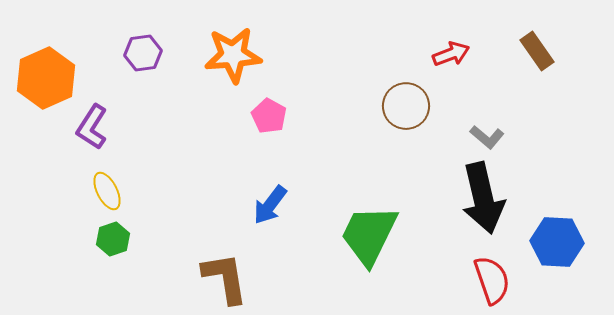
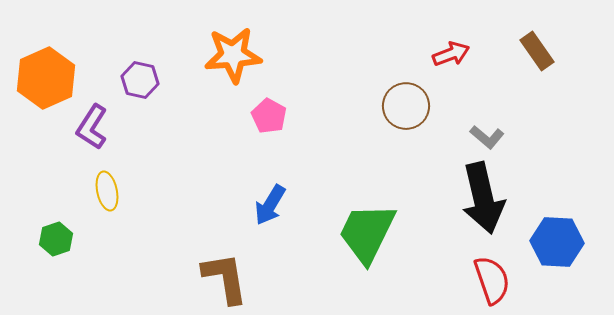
purple hexagon: moved 3 px left, 27 px down; rotated 21 degrees clockwise
yellow ellipse: rotated 15 degrees clockwise
blue arrow: rotated 6 degrees counterclockwise
green trapezoid: moved 2 px left, 2 px up
green hexagon: moved 57 px left
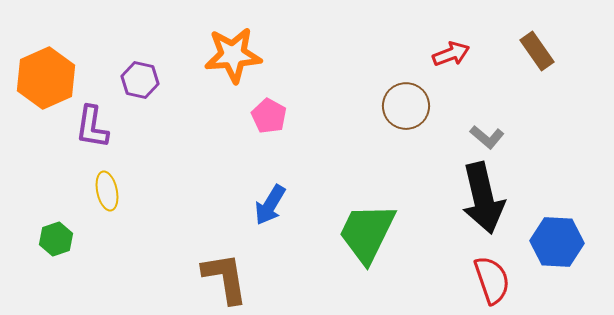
purple L-shape: rotated 24 degrees counterclockwise
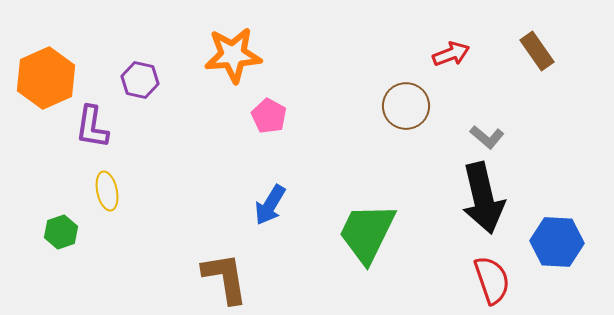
green hexagon: moved 5 px right, 7 px up
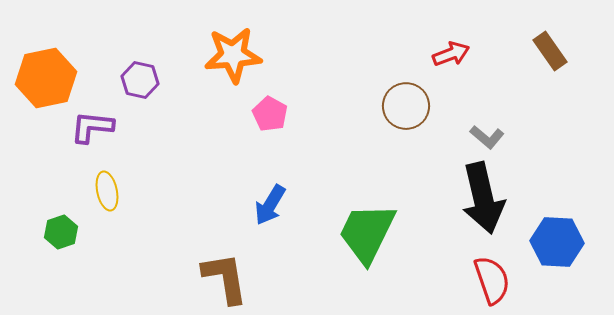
brown rectangle: moved 13 px right
orange hexagon: rotated 12 degrees clockwise
pink pentagon: moved 1 px right, 2 px up
purple L-shape: rotated 87 degrees clockwise
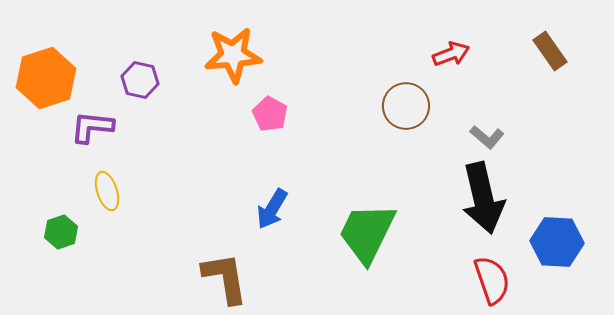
orange hexagon: rotated 6 degrees counterclockwise
yellow ellipse: rotated 6 degrees counterclockwise
blue arrow: moved 2 px right, 4 px down
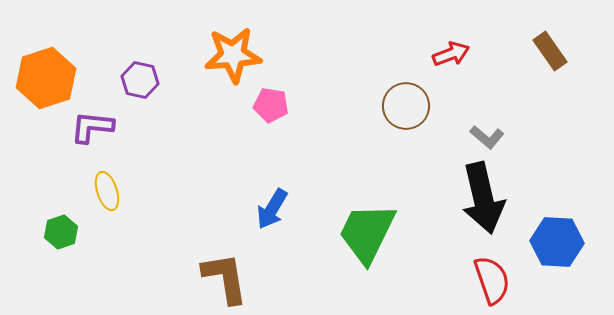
pink pentagon: moved 1 px right, 9 px up; rotated 20 degrees counterclockwise
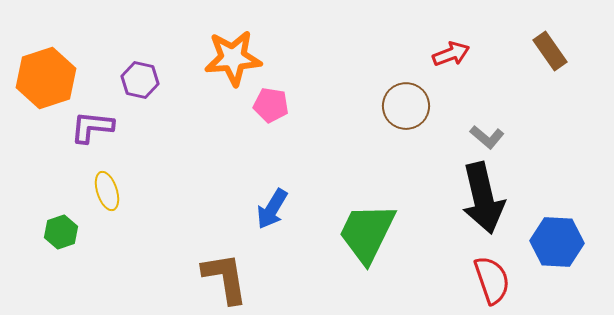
orange star: moved 3 px down
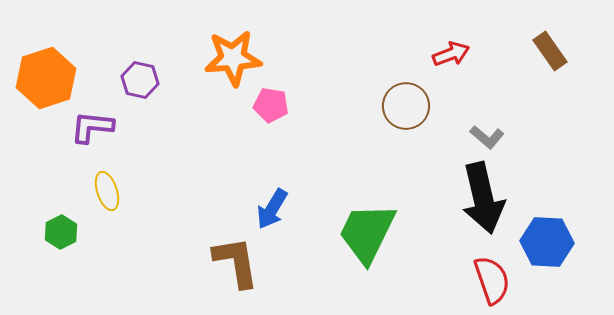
green hexagon: rotated 8 degrees counterclockwise
blue hexagon: moved 10 px left
brown L-shape: moved 11 px right, 16 px up
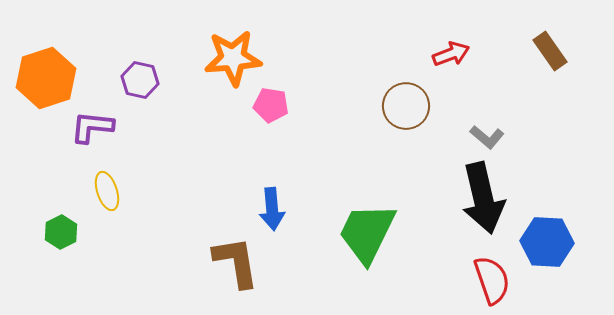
blue arrow: rotated 36 degrees counterclockwise
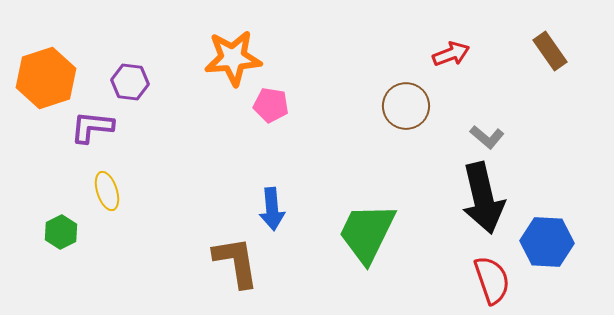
purple hexagon: moved 10 px left, 2 px down; rotated 6 degrees counterclockwise
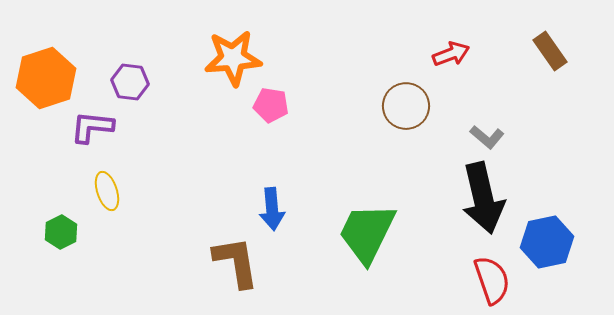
blue hexagon: rotated 15 degrees counterclockwise
